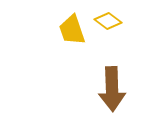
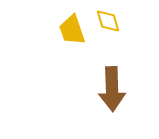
yellow diamond: rotated 36 degrees clockwise
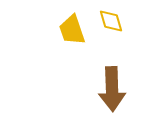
yellow diamond: moved 3 px right
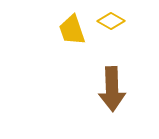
yellow diamond: rotated 44 degrees counterclockwise
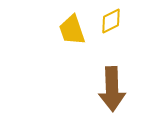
yellow diamond: rotated 56 degrees counterclockwise
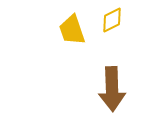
yellow diamond: moved 1 px right, 1 px up
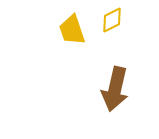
brown arrow: moved 3 px right; rotated 15 degrees clockwise
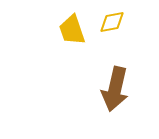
yellow diamond: moved 2 px down; rotated 16 degrees clockwise
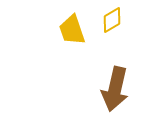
yellow diamond: moved 2 px up; rotated 20 degrees counterclockwise
